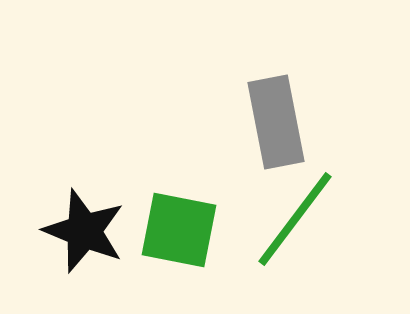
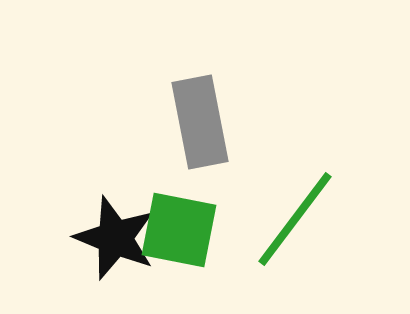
gray rectangle: moved 76 px left
black star: moved 31 px right, 7 px down
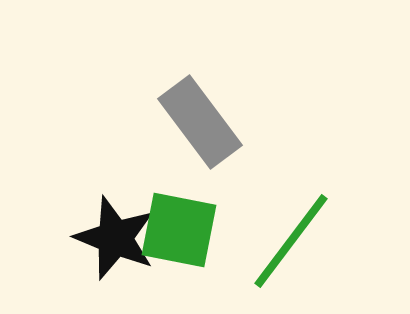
gray rectangle: rotated 26 degrees counterclockwise
green line: moved 4 px left, 22 px down
